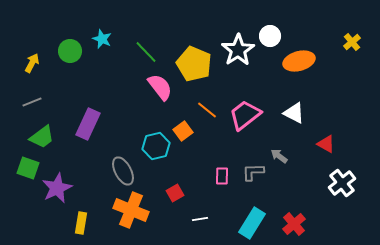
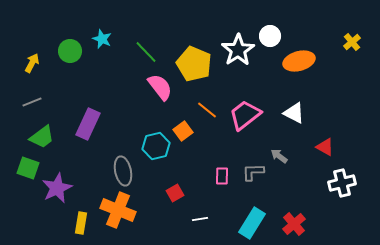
red triangle: moved 1 px left, 3 px down
gray ellipse: rotated 16 degrees clockwise
white cross: rotated 24 degrees clockwise
orange cross: moved 13 px left
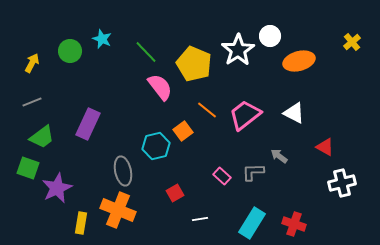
pink rectangle: rotated 48 degrees counterclockwise
red cross: rotated 30 degrees counterclockwise
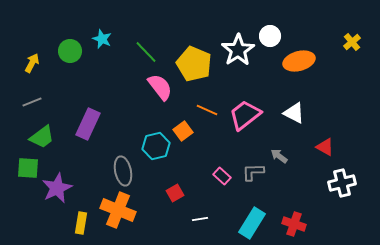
orange line: rotated 15 degrees counterclockwise
green square: rotated 15 degrees counterclockwise
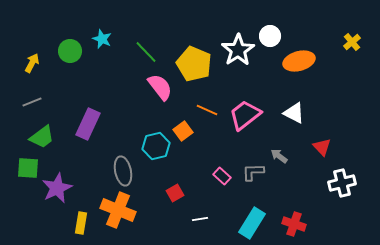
red triangle: moved 3 px left; rotated 18 degrees clockwise
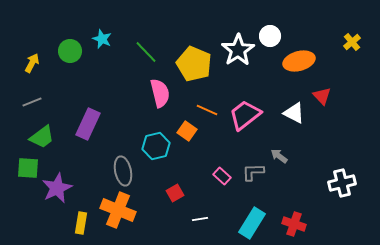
pink semicircle: moved 6 px down; rotated 24 degrees clockwise
orange square: moved 4 px right; rotated 18 degrees counterclockwise
red triangle: moved 51 px up
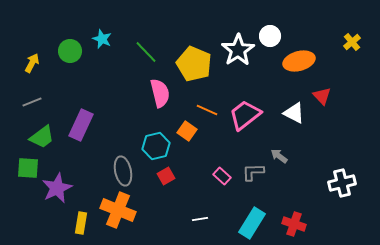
purple rectangle: moved 7 px left, 1 px down
red square: moved 9 px left, 17 px up
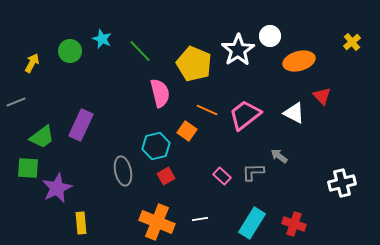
green line: moved 6 px left, 1 px up
gray line: moved 16 px left
orange cross: moved 39 px right, 12 px down
yellow rectangle: rotated 15 degrees counterclockwise
